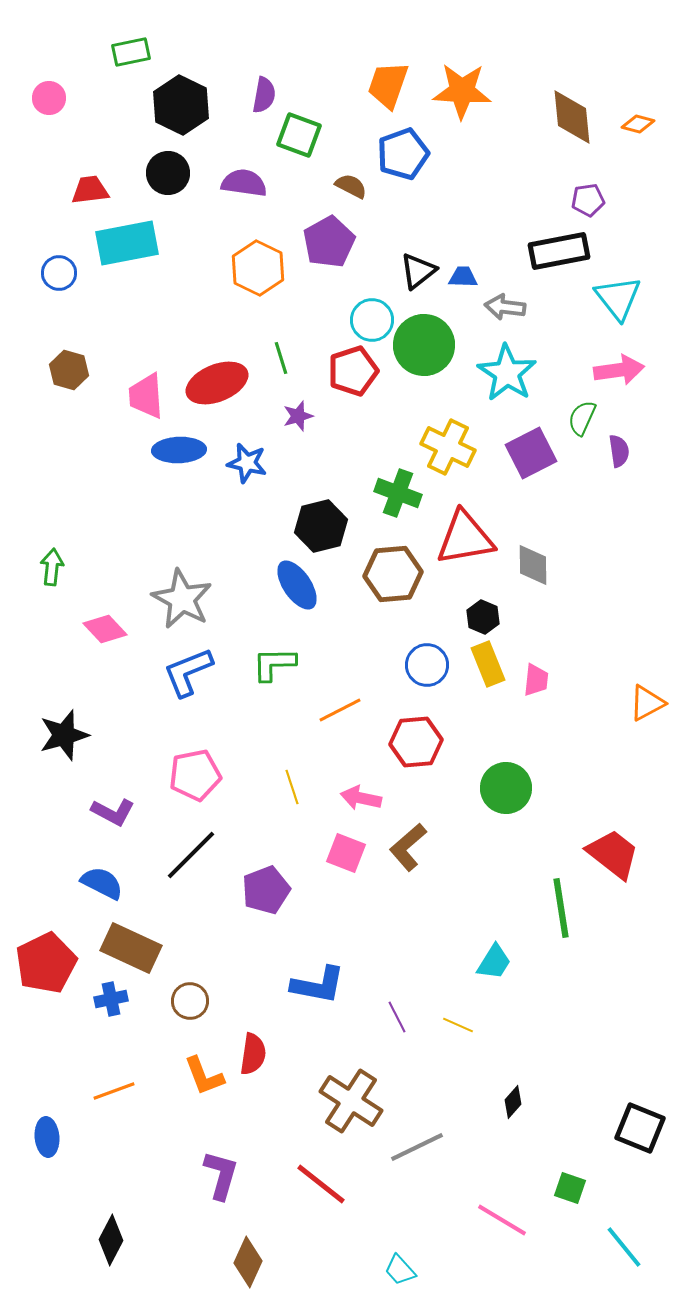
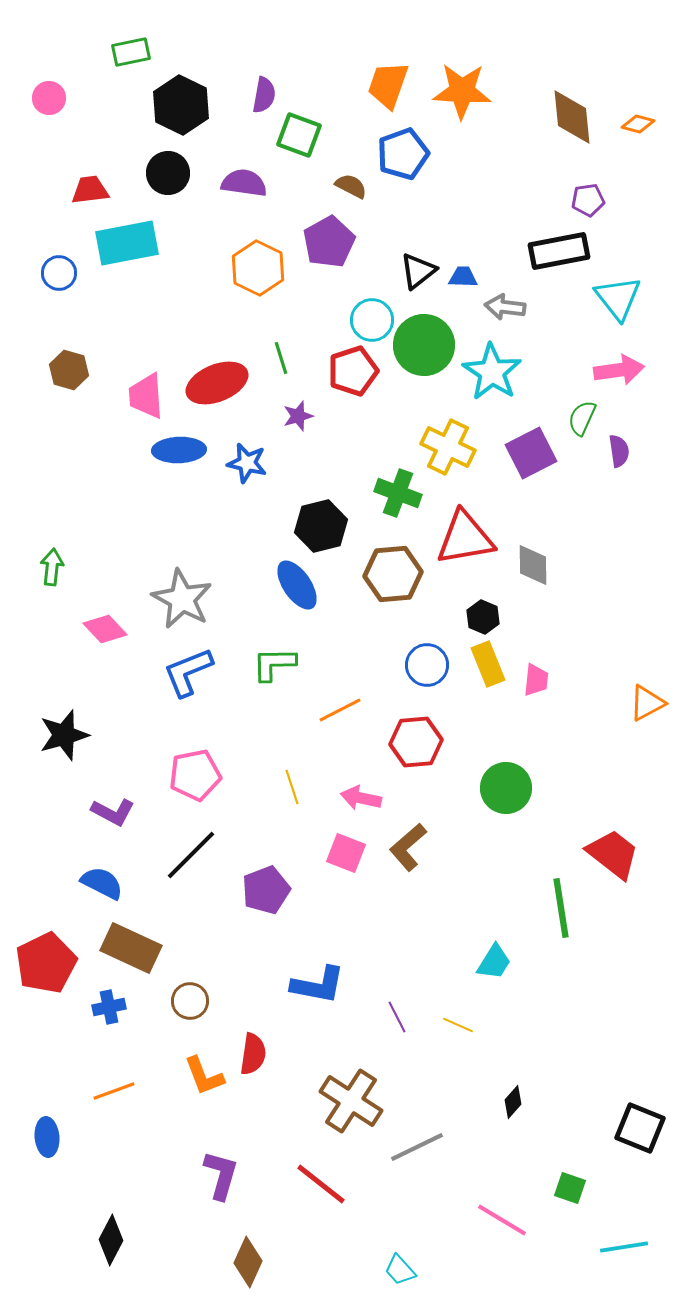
cyan star at (507, 373): moved 15 px left, 1 px up
blue cross at (111, 999): moved 2 px left, 8 px down
cyan line at (624, 1247): rotated 60 degrees counterclockwise
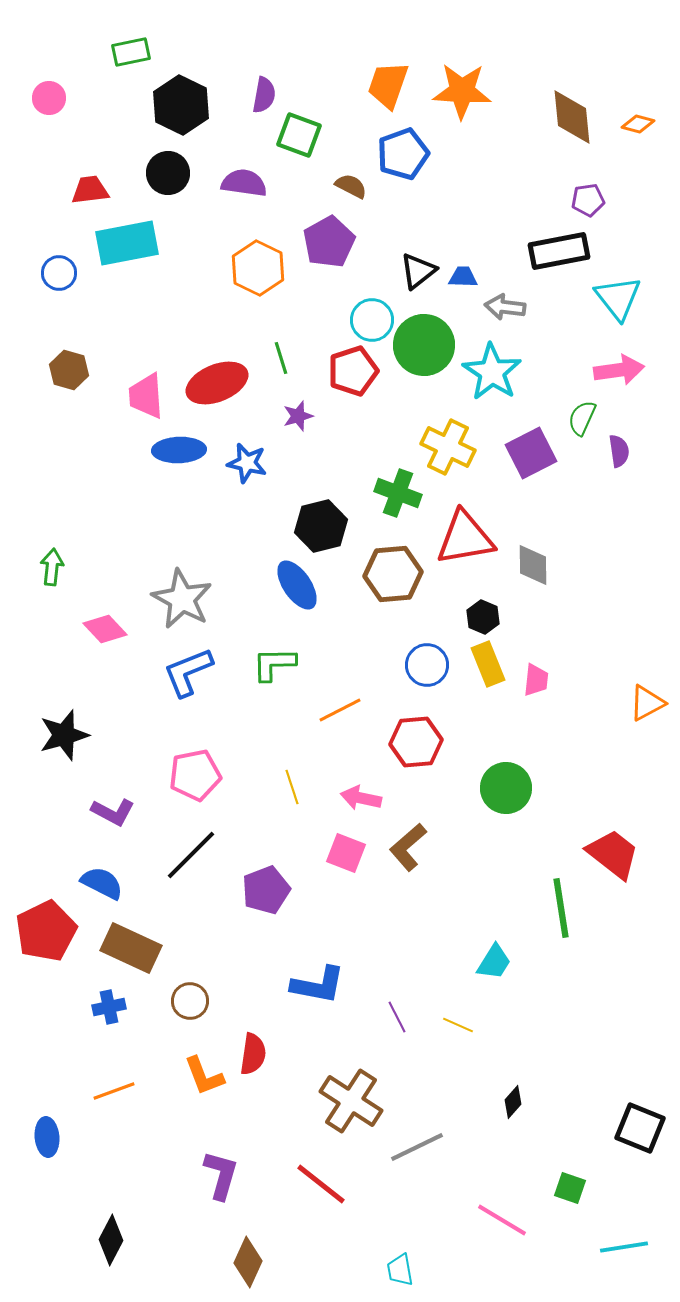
red pentagon at (46, 963): moved 32 px up
cyan trapezoid at (400, 1270): rotated 32 degrees clockwise
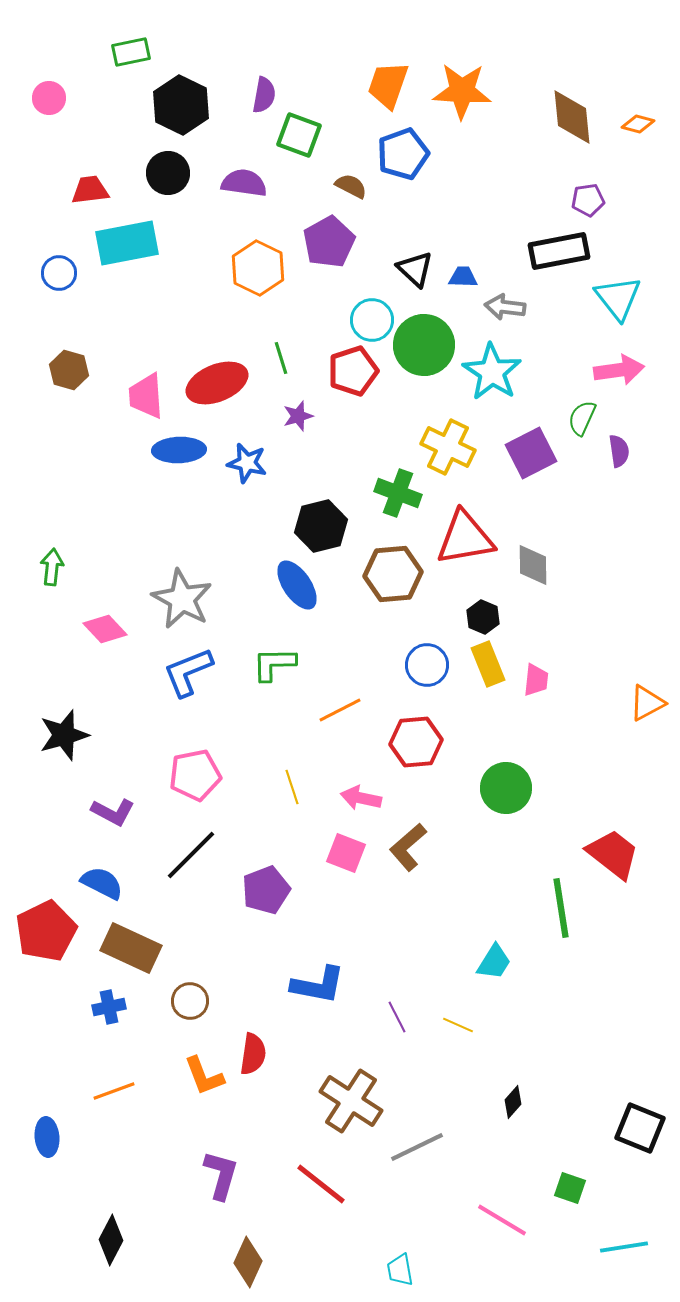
black triangle at (418, 271): moved 3 px left, 2 px up; rotated 39 degrees counterclockwise
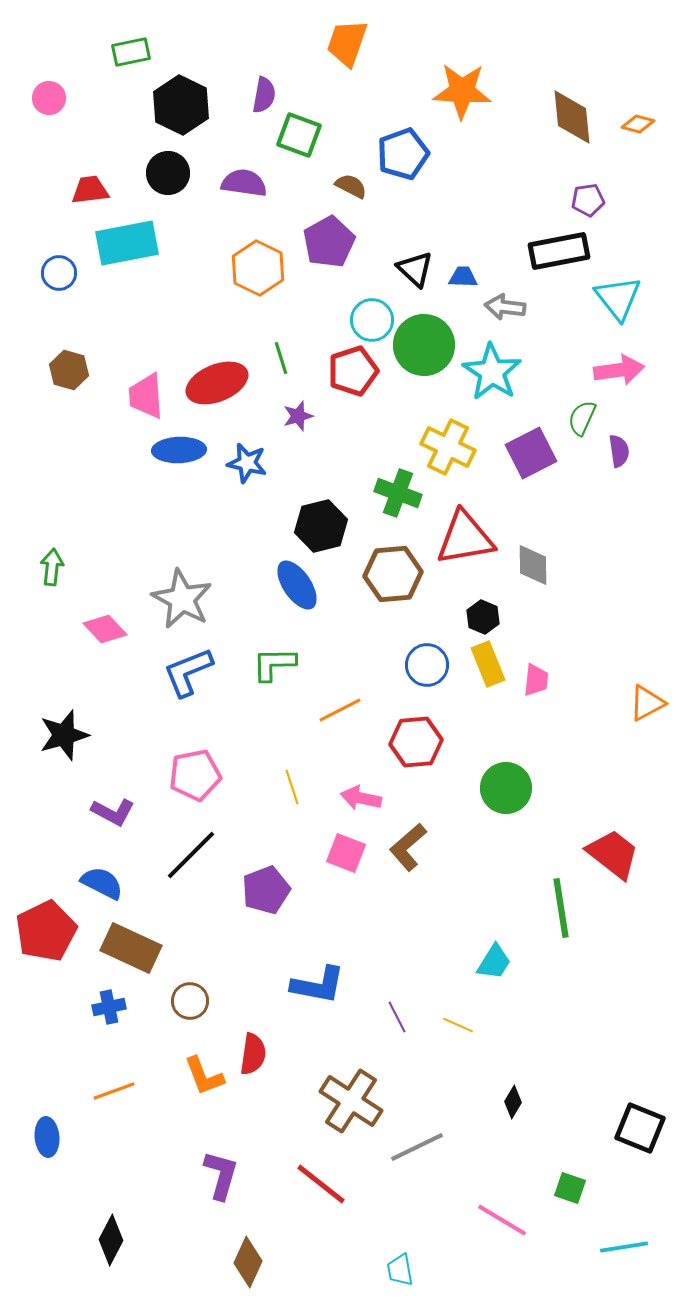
orange trapezoid at (388, 85): moved 41 px left, 42 px up
black diamond at (513, 1102): rotated 12 degrees counterclockwise
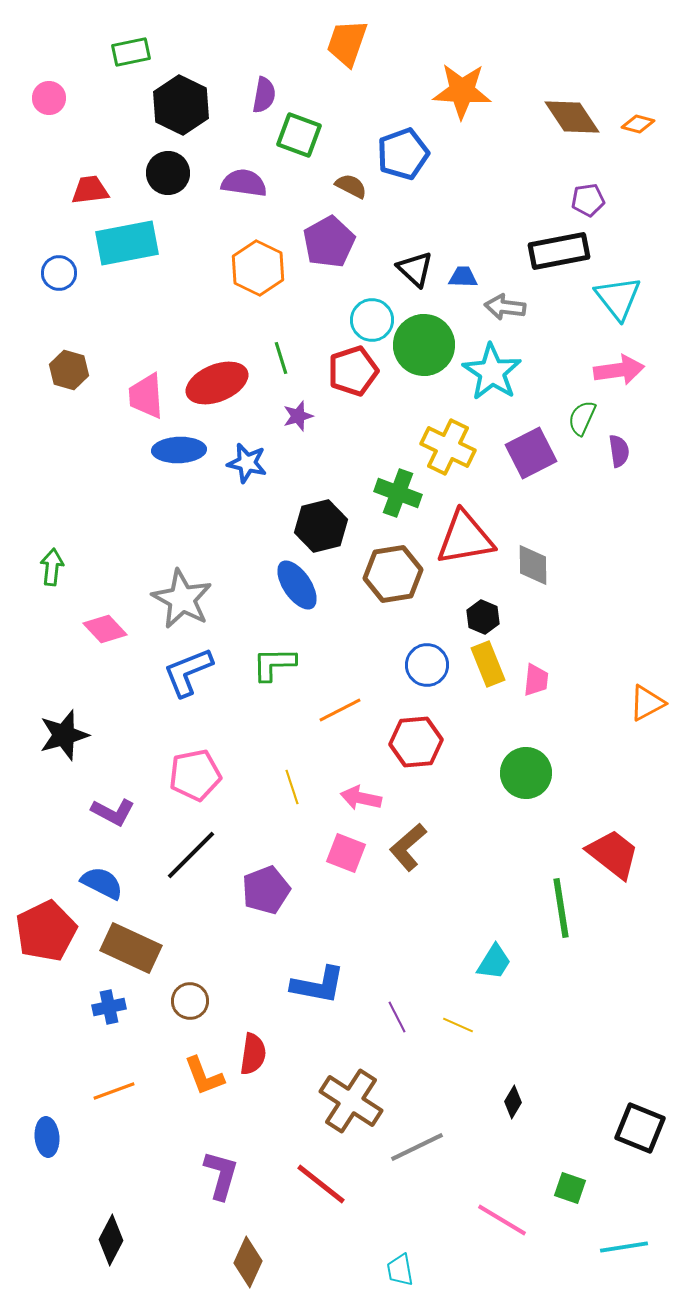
brown diamond at (572, 117): rotated 28 degrees counterclockwise
brown hexagon at (393, 574): rotated 4 degrees counterclockwise
green circle at (506, 788): moved 20 px right, 15 px up
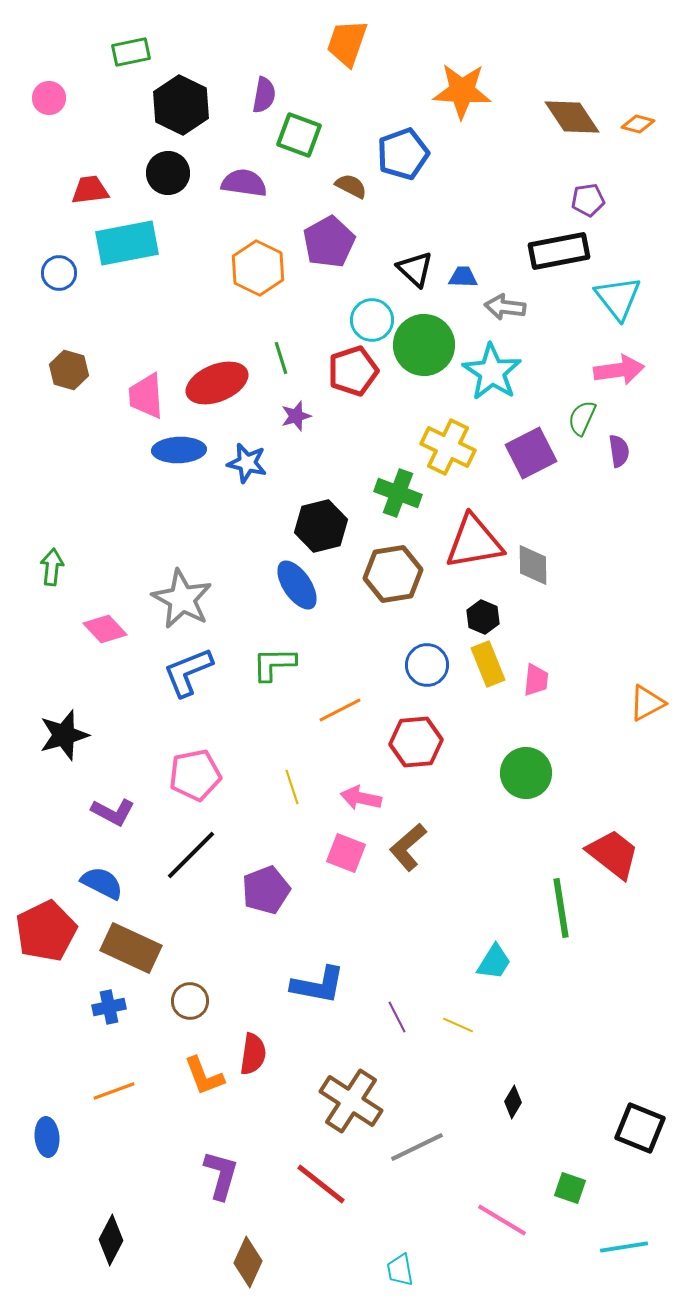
purple star at (298, 416): moved 2 px left
red triangle at (465, 538): moved 9 px right, 4 px down
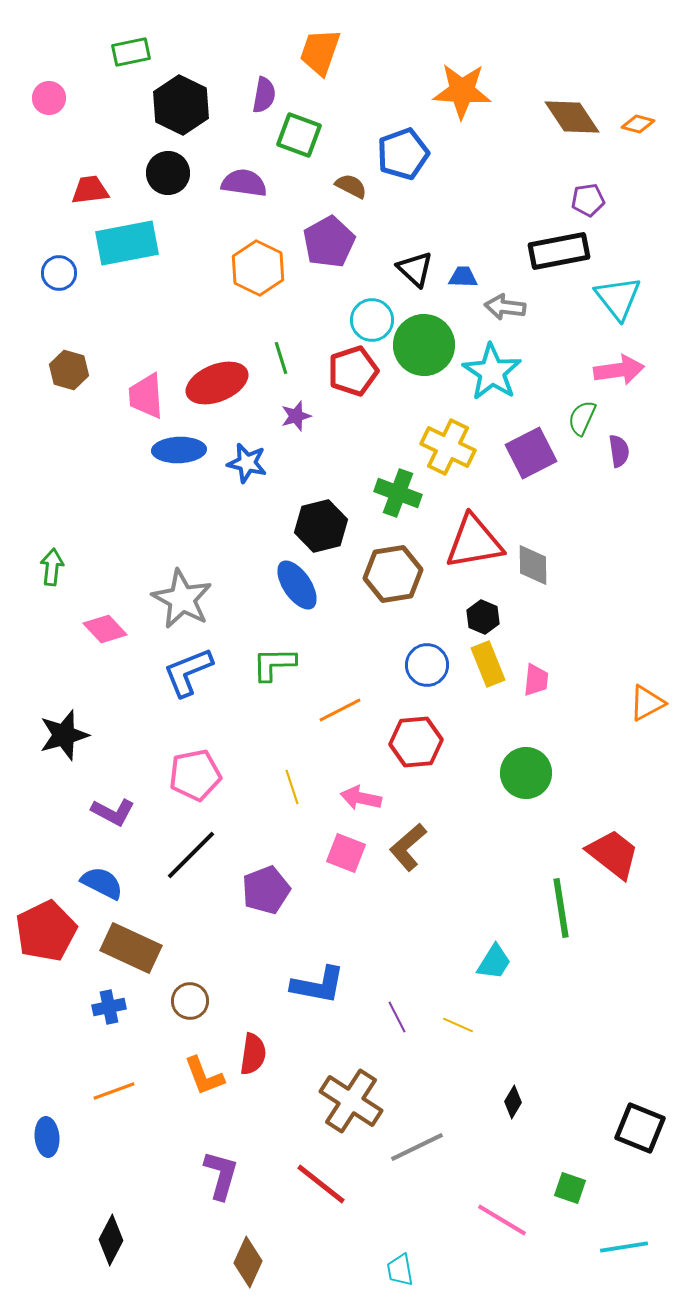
orange trapezoid at (347, 43): moved 27 px left, 9 px down
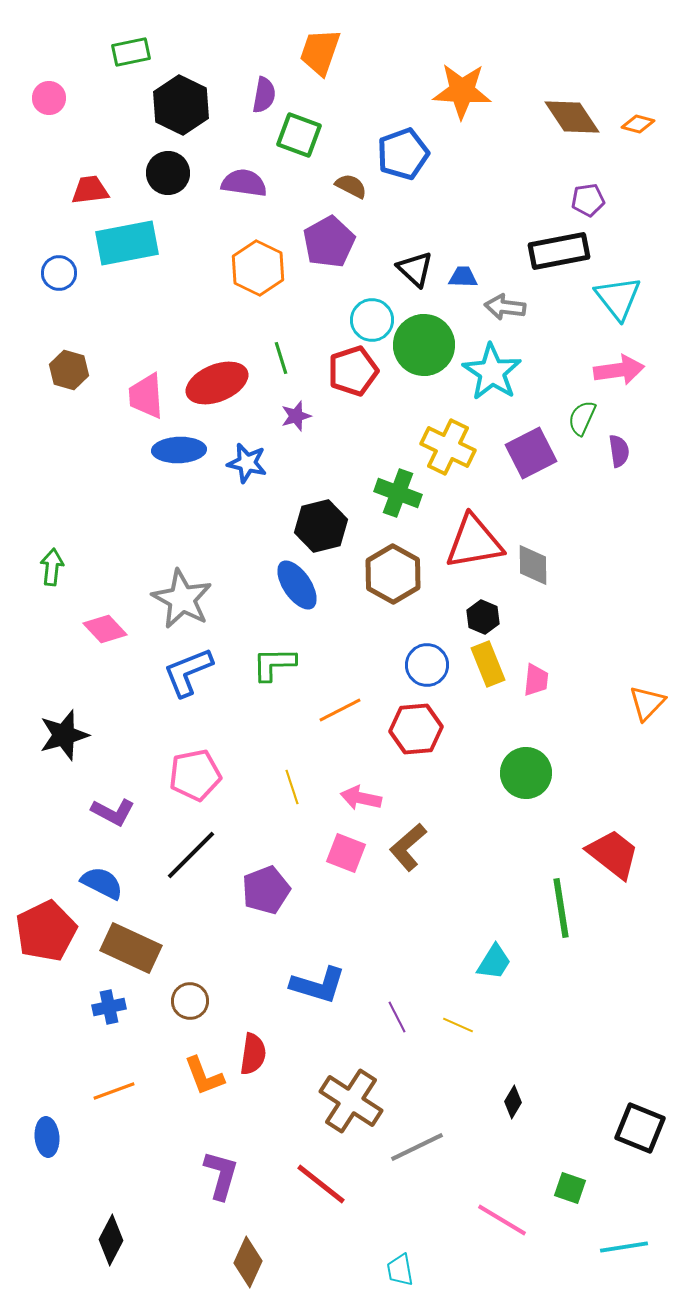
brown hexagon at (393, 574): rotated 22 degrees counterclockwise
orange triangle at (647, 703): rotated 18 degrees counterclockwise
red hexagon at (416, 742): moved 13 px up
blue L-shape at (318, 985): rotated 6 degrees clockwise
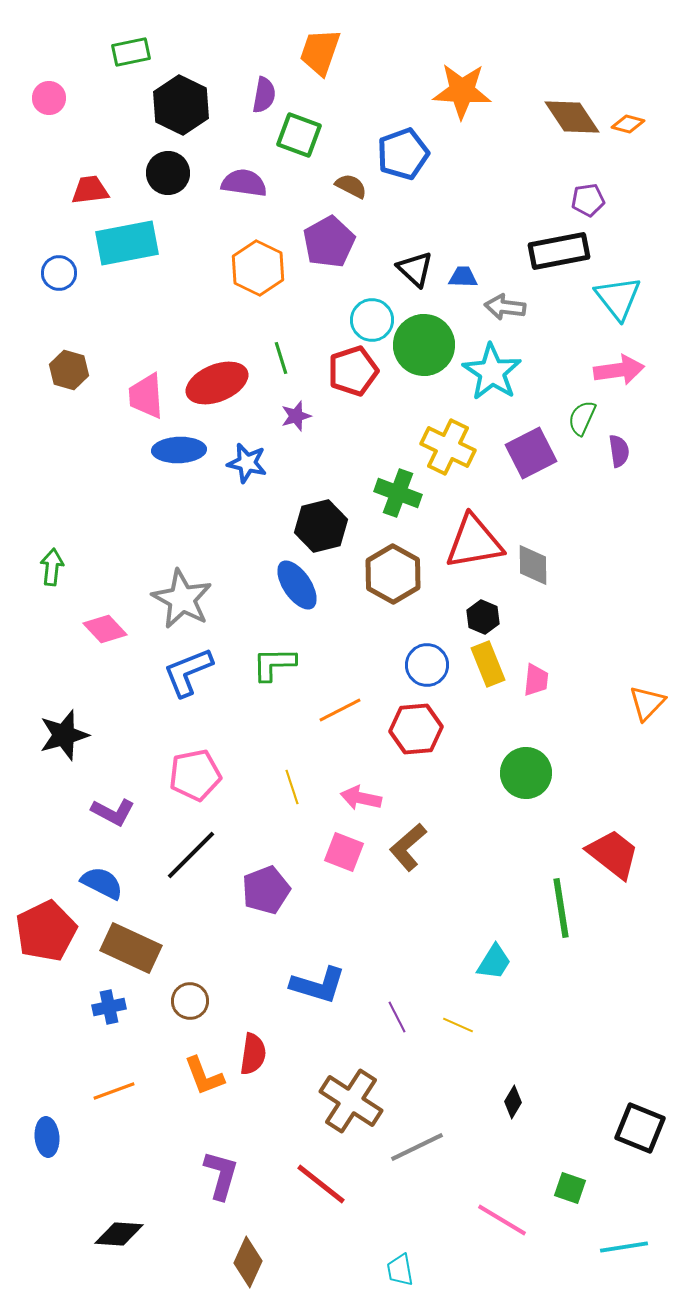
orange diamond at (638, 124): moved 10 px left
pink square at (346, 853): moved 2 px left, 1 px up
black diamond at (111, 1240): moved 8 px right, 6 px up; rotated 66 degrees clockwise
